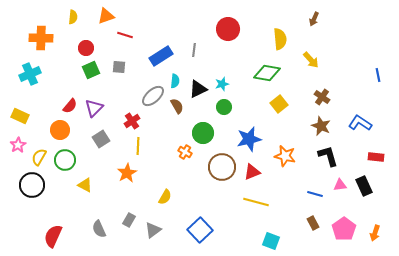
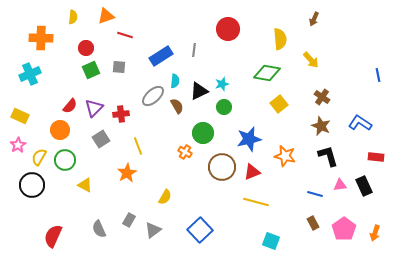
black triangle at (198, 89): moved 1 px right, 2 px down
red cross at (132, 121): moved 11 px left, 7 px up; rotated 28 degrees clockwise
yellow line at (138, 146): rotated 24 degrees counterclockwise
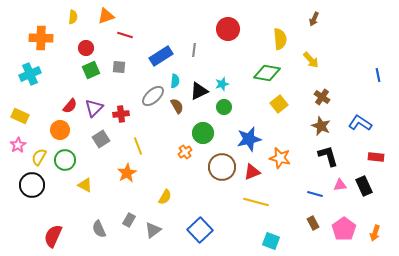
orange cross at (185, 152): rotated 24 degrees clockwise
orange star at (285, 156): moved 5 px left, 2 px down
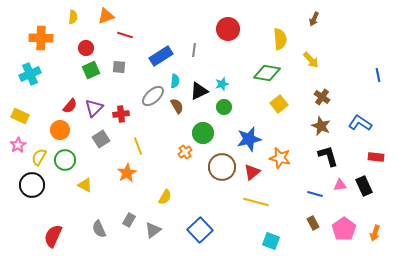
red triangle at (252, 172): rotated 18 degrees counterclockwise
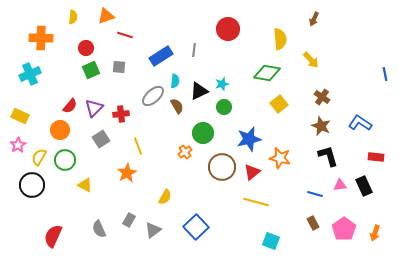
blue line at (378, 75): moved 7 px right, 1 px up
blue square at (200, 230): moved 4 px left, 3 px up
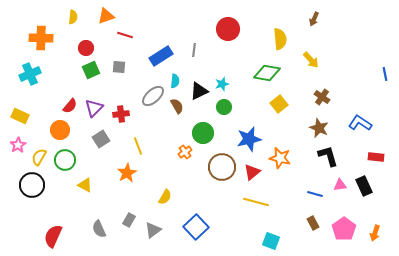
brown star at (321, 126): moved 2 px left, 2 px down
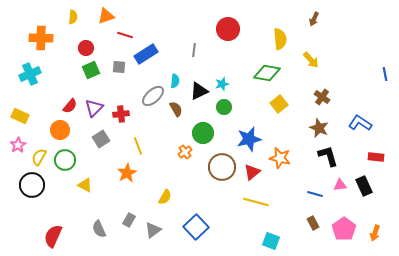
blue rectangle at (161, 56): moved 15 px left, 2 px up
brown semicircle at (177, 106): moved 1 px left, 3 px down
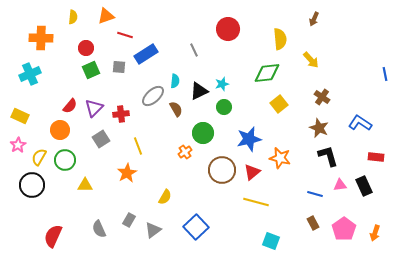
gray line at (194, 50): rotated 32 degrees counterclockwise
green diamond at (267, 73): rotated 16 degrees counterclockwise
brown circle at (222, 167): moved 3 px down
yellow triangle at (85, 185): rotated 28 degrees counterclockwise
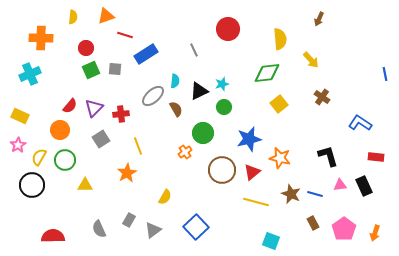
brown arrow at (314, 19): moved 5 px right
gray square at (119, 67): moved 4 px left, 2 px down
brown star at (319, 128): moved 28 px left, 66 px down
red semicircle at (53, 236): rotated 65 degrees clockwise
